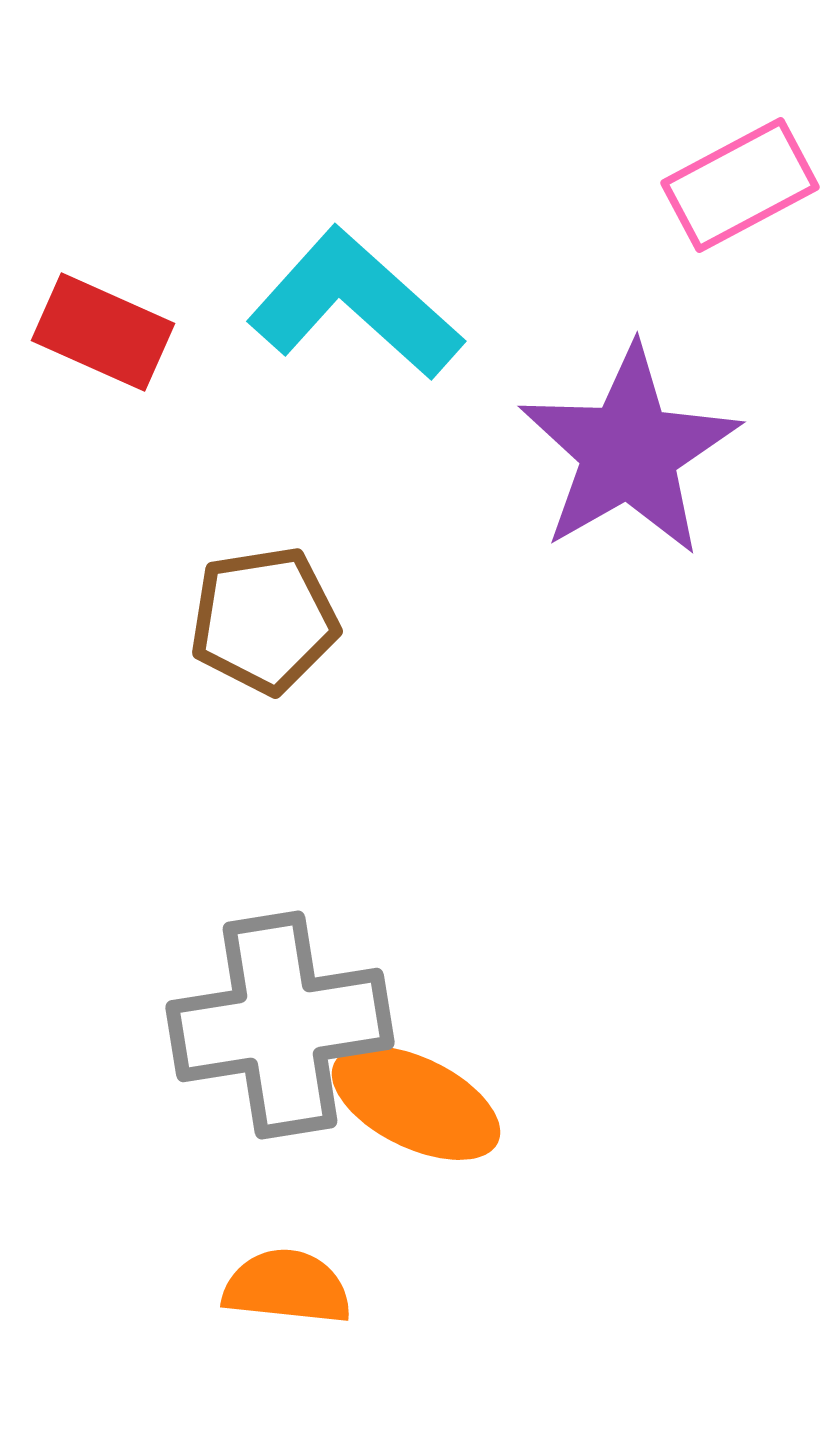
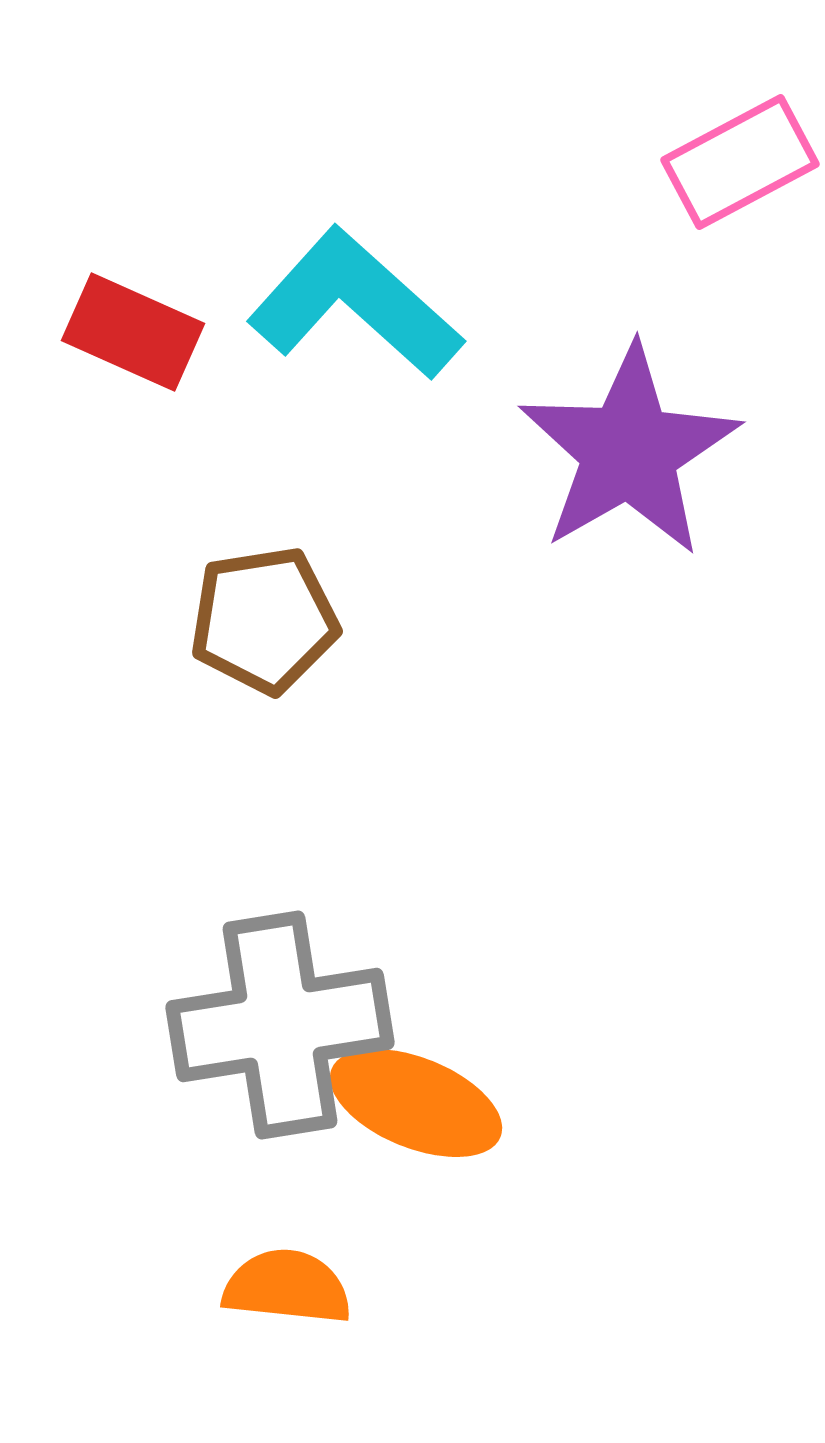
pink rectangle: moved 23 px up
red rectangle: moved 30 px right
orange ellipse: rotated 4 degrees counterclockwise
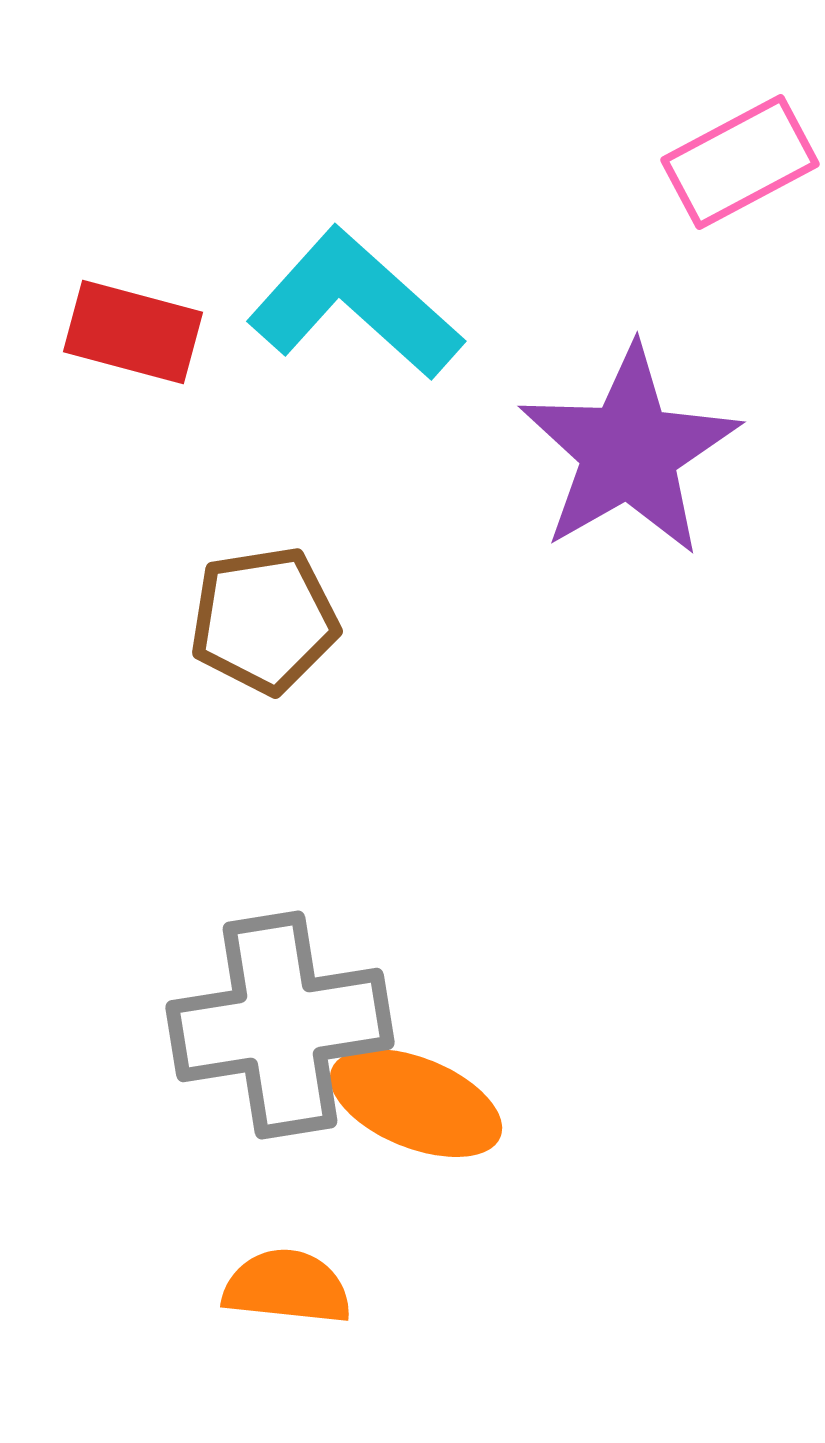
red rectangle: rotated 9 degrees counterclockwise
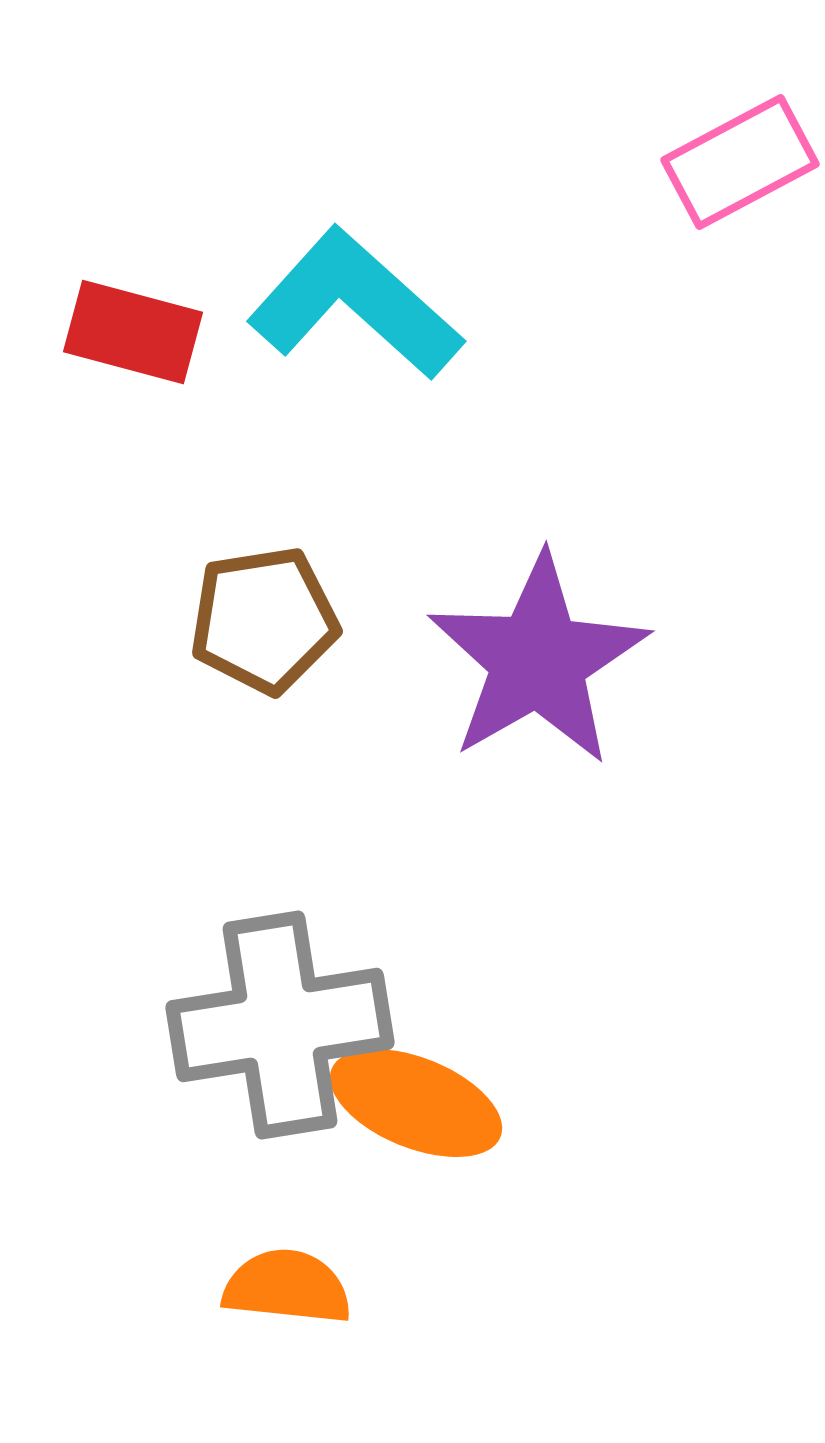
purple star: moved 91 px left, 209 px down
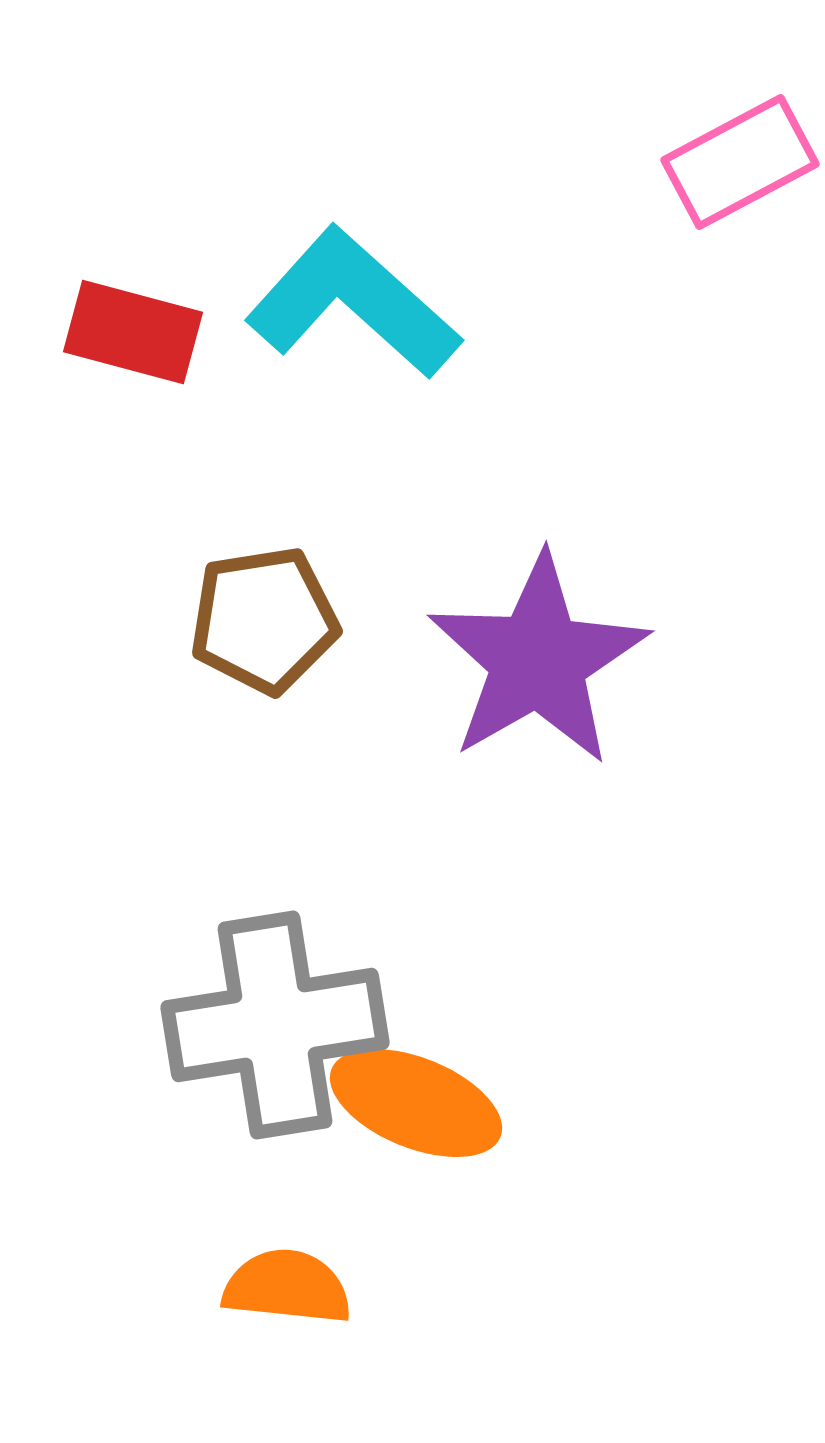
cyan L-shape: moved 2 px left, 1 px up
gray cross: moved 5 px left
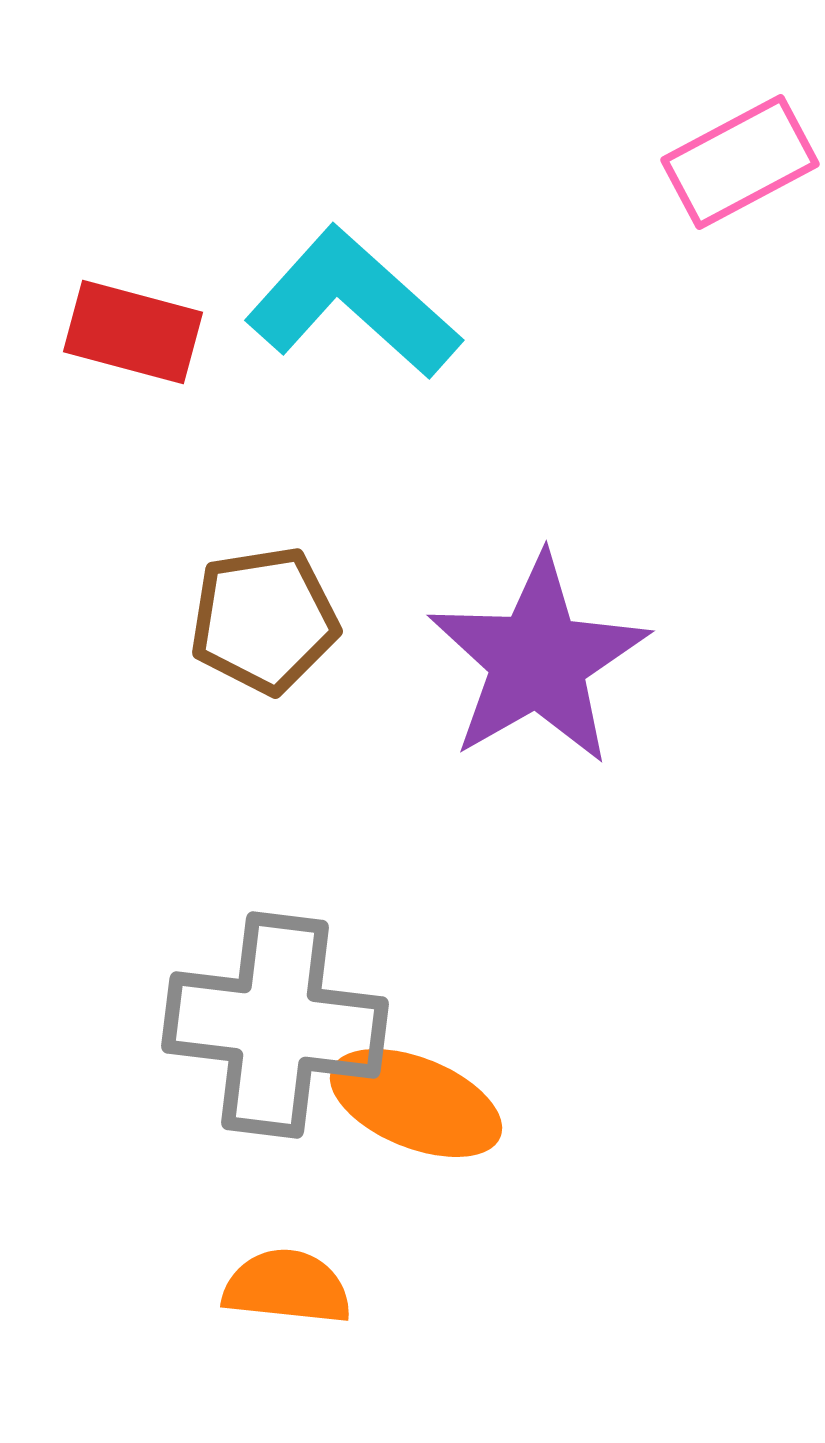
gray cross: rotated 16 degrees clockwise
